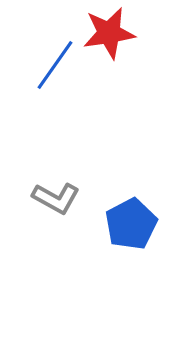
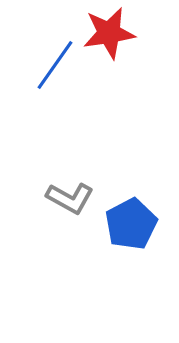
gray L-shape: moved 14 px right
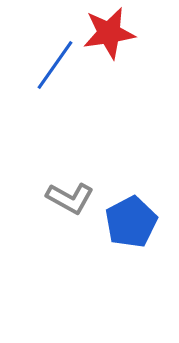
blue pentagon: moved 2 px up
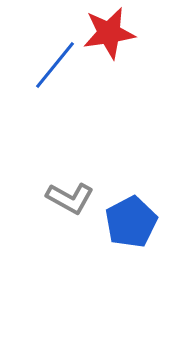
blue line: rotated 4 degrees clockwise
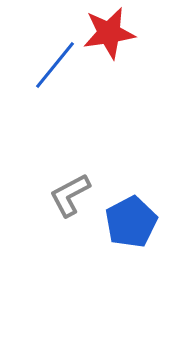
gray L-shape: moved 3 px up; rotated 123 degrees clockwise
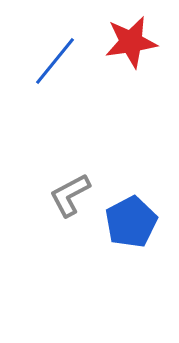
red star: moved 22 px right, 9 px down
blue line: moved 4 px up
